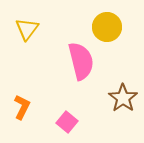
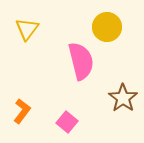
orange L-shape: moved 4 px down; rotated 10 degrees clockwise
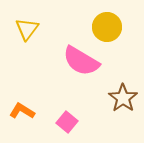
pink semicircle: rotated 135 degrees clockwise
orange L-shape: rotated 95 degrees counterclockwise
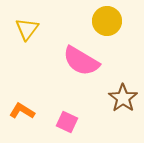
yellow circle: moved 6 px up
pink square: rotated 15 degrees counterclockwise
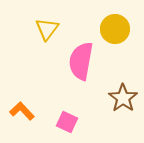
yellow circle: moved 8 px right, 8 px down
yellow triangle: moved 20 px right
pink semicircle: rotated 69 degrees clockwise
orange L-shape: rotated 15 degrees clockwise
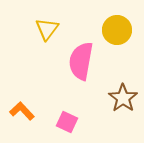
yellow circle: moved 2 px right, 1 px down
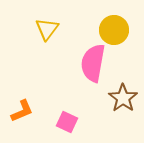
yellow circle: moved 3 px left
pink semicircle: moved 12 px right, 2 px down
orange L-shape: rotated 110 degrees clockwise
